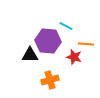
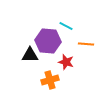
red star: moved 8 px left, 5 px down
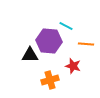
purple hexagon: moved 1 px right
red star: moved 7 px right, 4 px down
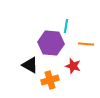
cyan line: rotated 72 degrees clockwise
purple hexagon: moved 2 px right, 2 px down
black triangle: moved 10 px down; rotated 30 degrees clockwise
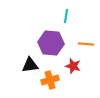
cyan line: moved 10 px up
black triangle: rotated 36 degrees counterclockwise
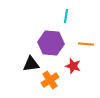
black triangle: moved 1 px right, 1 px up
orange cross: rotated 18 degrees counterclockwise
